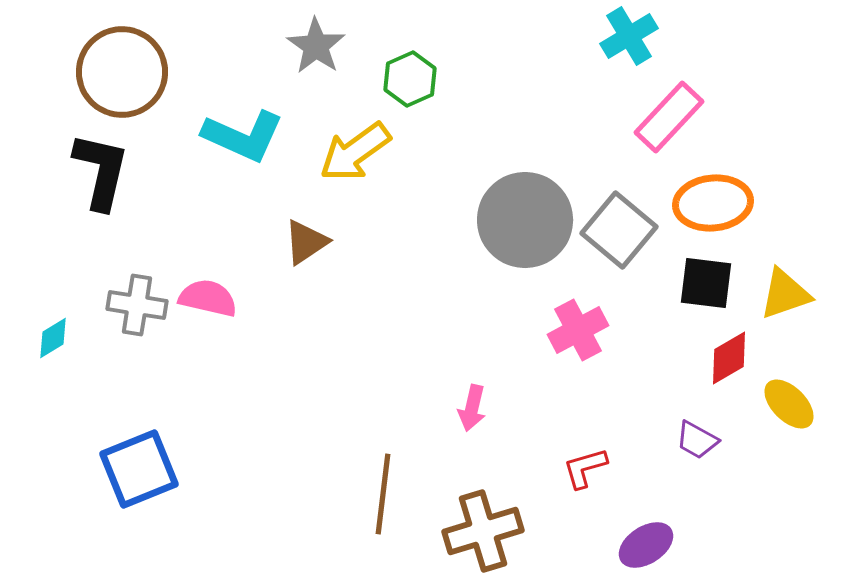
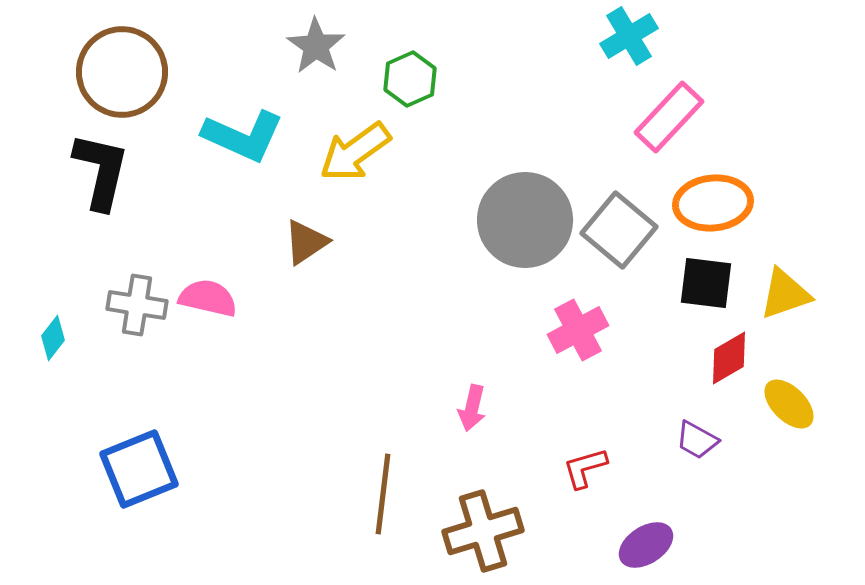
cyan diamond: rotated 21 degrees counterclockwise
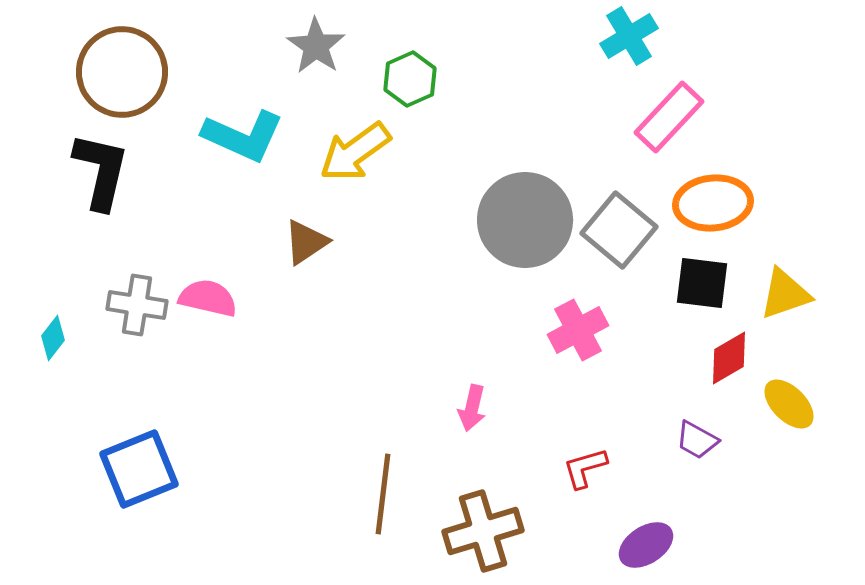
black square: moved 4 px left
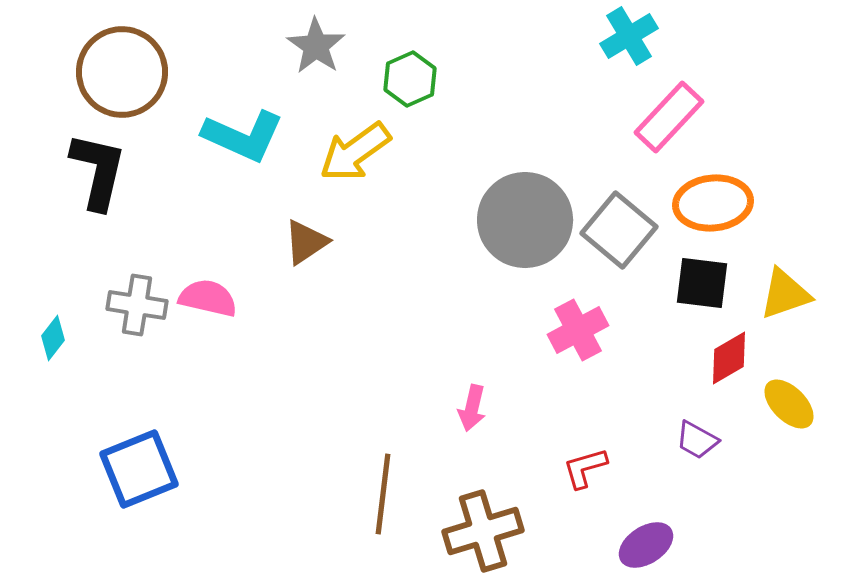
black L-shape: moved 3 px left
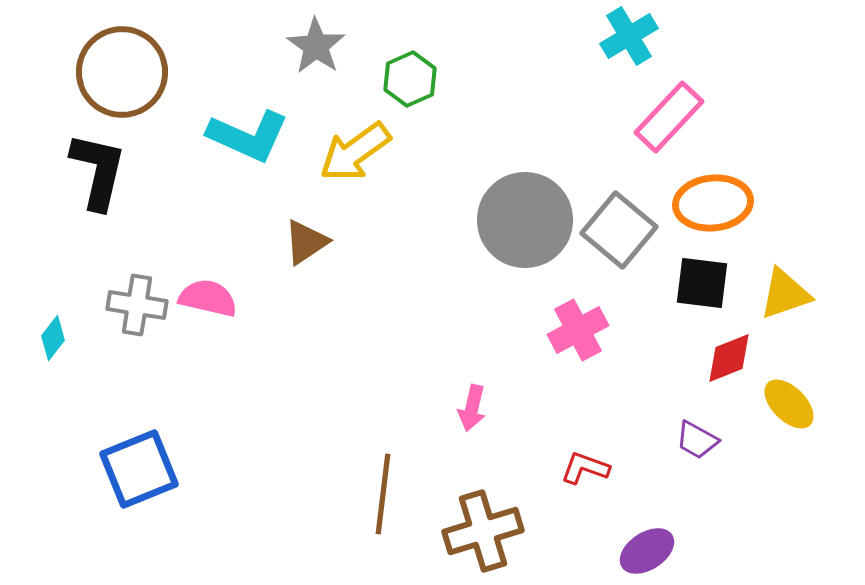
cyan L-shape: moved 5 px right
red diamond: rotated 8 degrees clockwise
red L-shape: rotated 36 degrees clockwise
purple ellipse: moved 1 px right, 6 px down
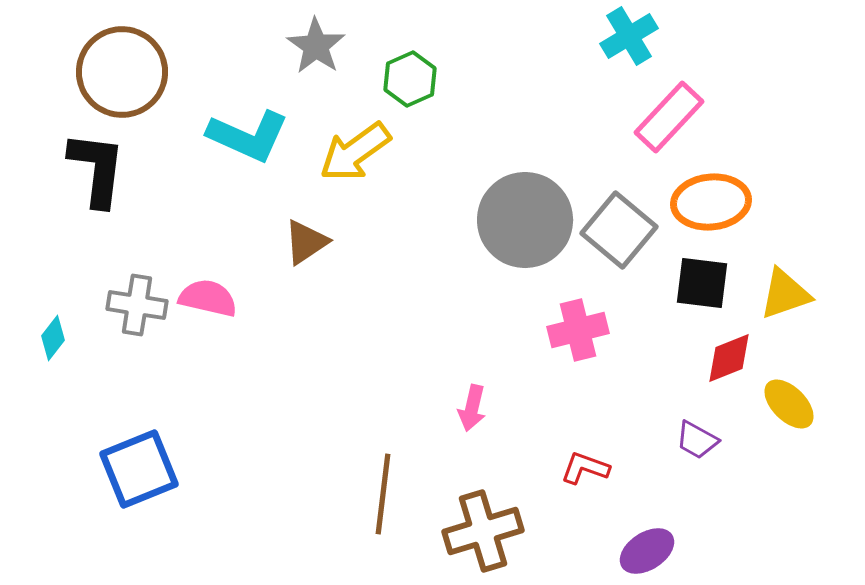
black L-shape: moved 1 px left, 2 px up; rotated 6 degrees counterclockwise
orange ellipse: moved 2 px left, 1 px up
pink cross: rotated 14 degrees clockwise
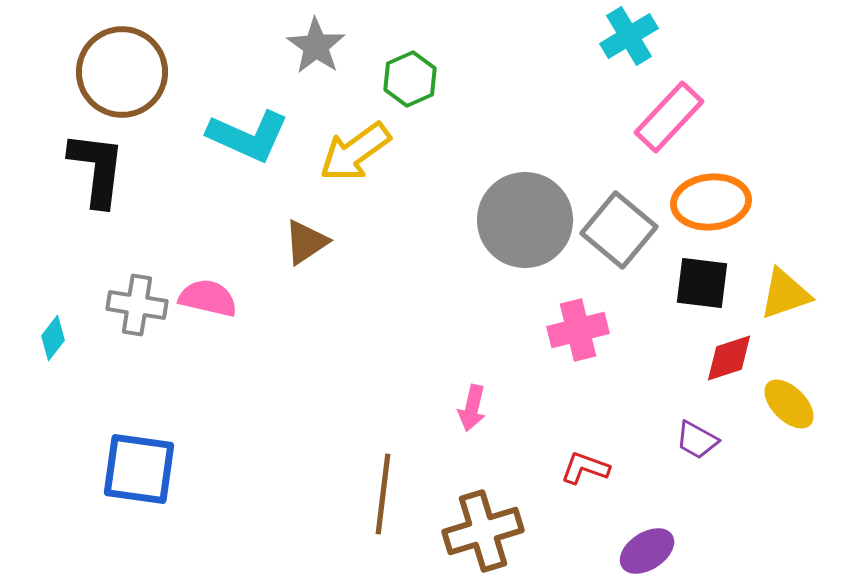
red diamond: rotated 4 degrees clockwise
blue square: rotated 30 degrees clockwise
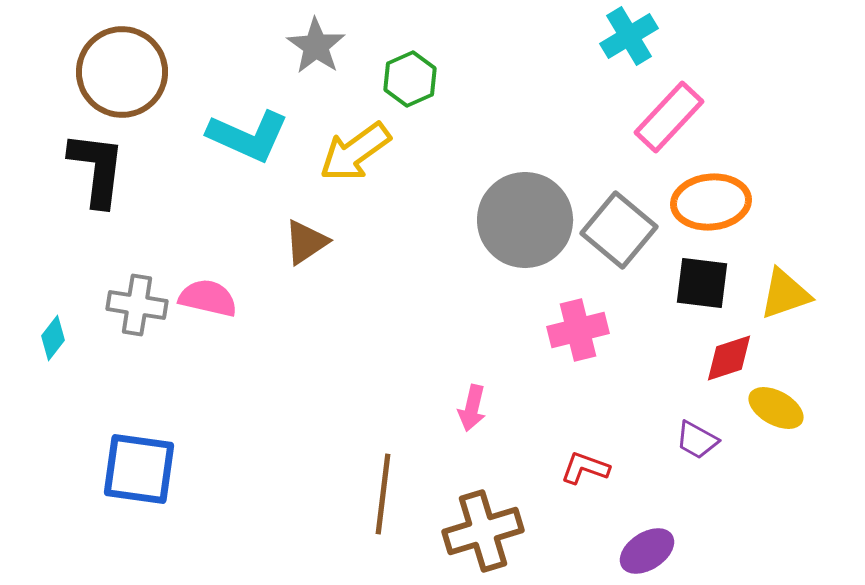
yellow ellipse: moved 13 px left, 4 px down; rotated 16 degrees counterclockwise
